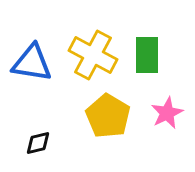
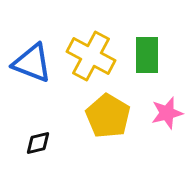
yellow cross: moved 2 px left, 1 px down
blue triangle: rotated 12 degrees clockwise
pink star: rotated 12 degrees clockwise
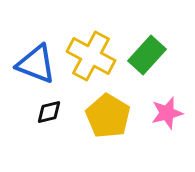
green rectangle: rotated 42 degrees clockwise
blue triangle: moved 4 px right, 1 px down
black diamond: moved 11 px right, 31 px up
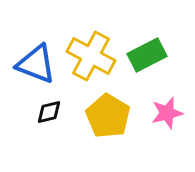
green rectangle: rotated 21 degrees clockwise
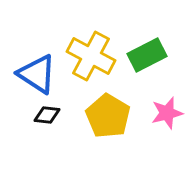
blue triangle: moved 1 px right, 10 px down; rotated 12 degrees clockwise
black diamond: moved 2 px left, 3 px down; rotated 20 degrees clockwise
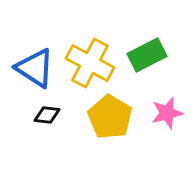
yellow cross: moved 1 px left, 7 px down
blue triangle: moved 2 px left, 6 px up
yellow pentagon: moved 2 px right, 1 px down
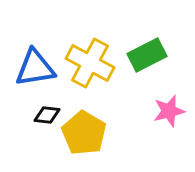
blue triangle: rotated 42 degrees counterclockwise
pink star: moved 2 px right, 2 px up
yellow pentagon: moved 26 px left, 16 px down
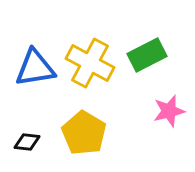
black diamond: moved 20 px left, 27 px down
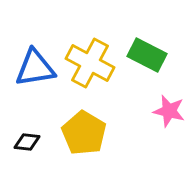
green rectangle: rotated 54 degrees clockwise
pink star: rotated 28 degrees clockwise
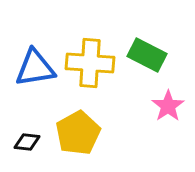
yellow cross: rotated 24 degrees counterclockwise
pink star: moved 1 px left, 5 px up; rotated 24 degrees clockwise
yellow pentagon: moved 6 px left; rotated 12 degrees clockwise
